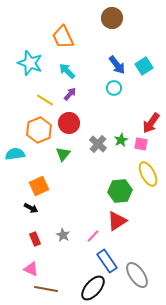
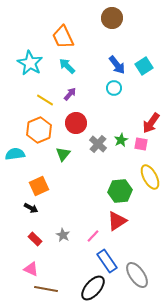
cyan star: rotated 10 degrees clockwise
cyan arrow: moved 5 px up
red circle: moved 7 px right
yellow ellipse: moved 2 px right, 3 px down
red rectangle: rotated 24 degrees counterclockwise
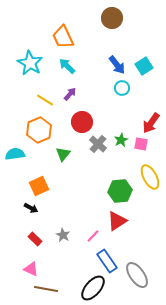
cyan circle: moved 8 px right
red circle: moved 6 px right, 1 px up
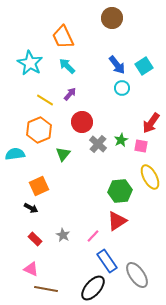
pink square: moved 2 px down
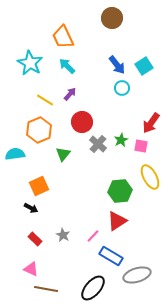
blue rectangle: moved 4 px right, 5 px up; rotated 25 degrees counterclockwise
gray ellipse: rotated 72 degrees counterclockwise
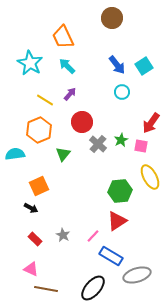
cyan circle: moved 4 px down
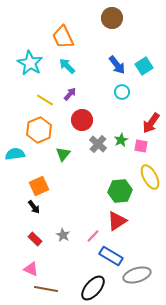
red circle: moved 2 px up
black arrow: moved 3 px right, 1 px up; rotated 24 degrees clockwise
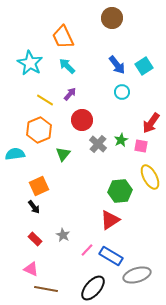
red triangle: moved 7 px left, 1 px up
pink line: moved 6 px left, 14 px down
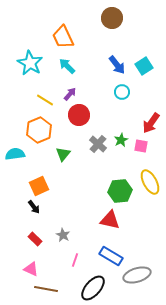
red circle: moved 3 px left, 5 px up
yellow ellipse: moved 5 px down
red triangle: rotated 45 degrees clockwise
pink line: moved 12 px left, 10 px down; rotated 24 degrees counterclockwise
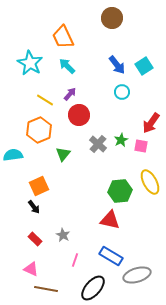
cyan semicircle: moved 2 px left, 1 px down
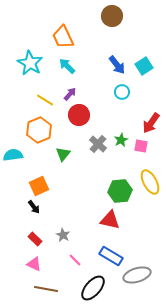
brown circle: moved 2 px up
pink line: rotated 64 degrees counterclockwise
pink triangle: moved 3 px right, 5 px up
